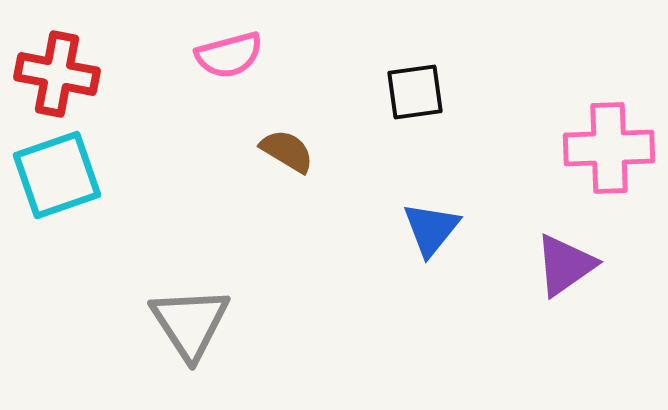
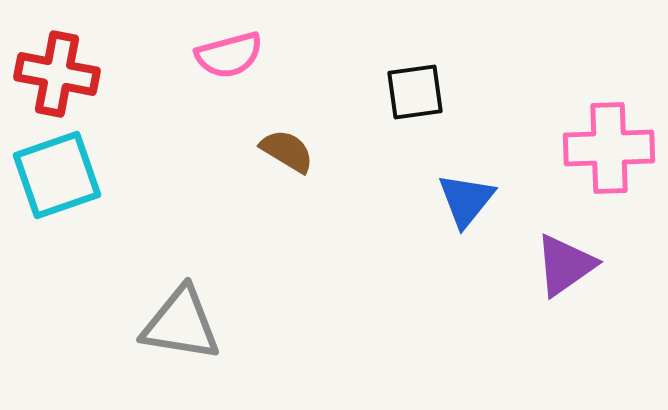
blue triangle: moved 35 px right, 29 px up
gray triangle: moved 9 px left, 1 px down; rotated 48 degrees counterclockwise
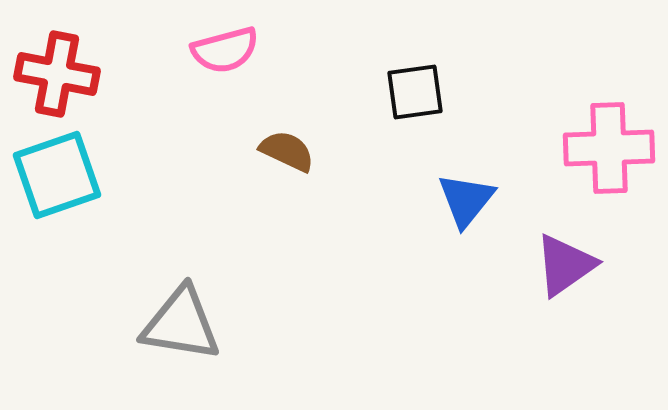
pink semicircle: moved 4 px left, 5 px up
brown semicircle: rotated 6 degrees counterclockwise
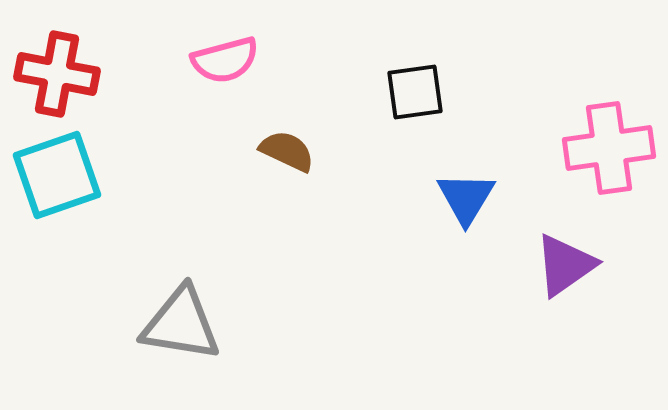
pink semicircle: moved 10 px down
pink cross: rotated 6 degrees counterclockwise
blue triangle: moved 2 px up; rotated 8 degrees counterclockwise
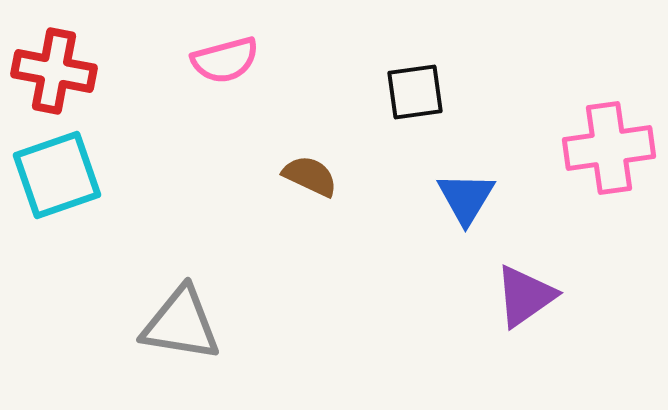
red cross: moved 3 px left, 3 px up
brown semicircle: moved 23 px right, 25 px down
purple triangle: moved 40 px left, 31 px down
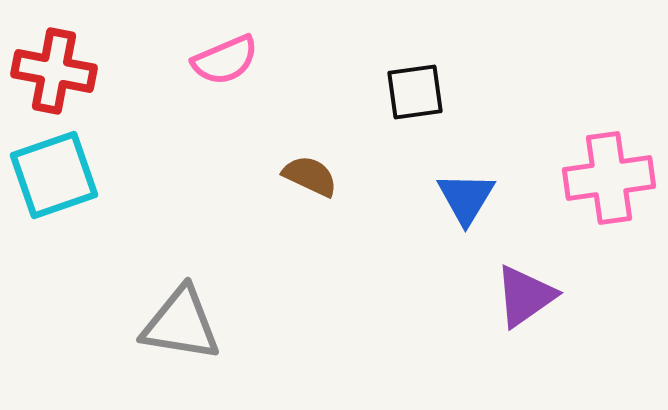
pink semicircle: rotated 8 degrees counterclockwise
pink cross: moved 30 px down
cyan square: moved 3 px left
